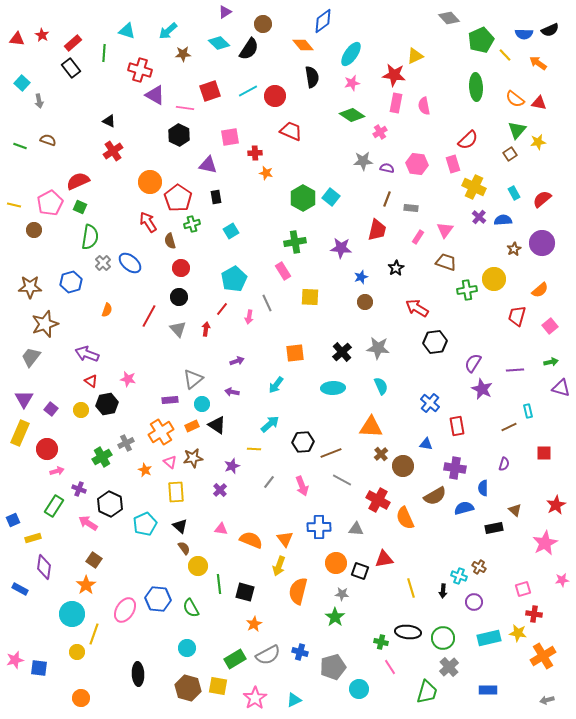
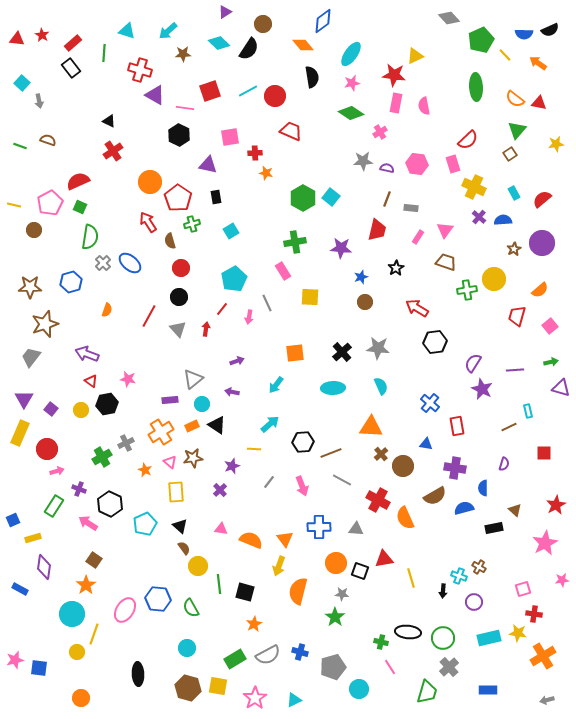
green diamond at (352, 115): moved 1 px left, 2 px up
yellow star at (538, 142): moved 18 px right, 2 px down
yellow line at (411, 588): moved 10 px up
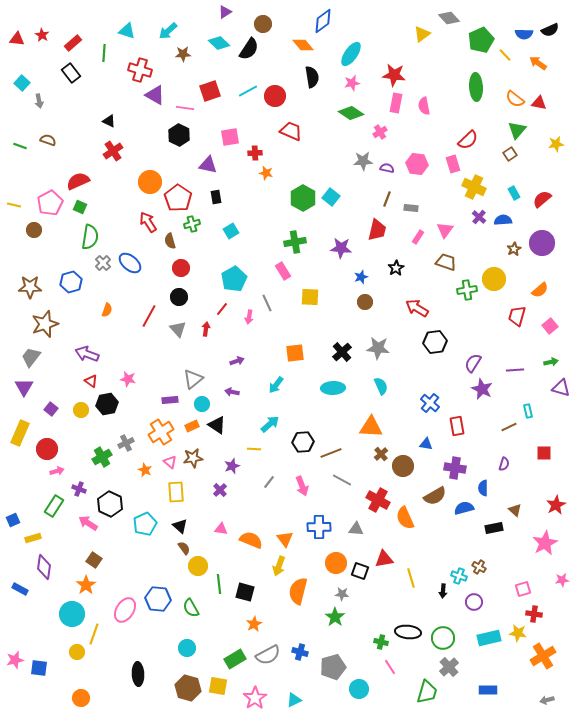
yellow triangle at (415, 56): moved 7 px right, 22 px up; rotated 12 degrees counterclockwise
black rectangle at (71, 68): moved 5 px down
purple triangle at (24, 399): moved 12 px up
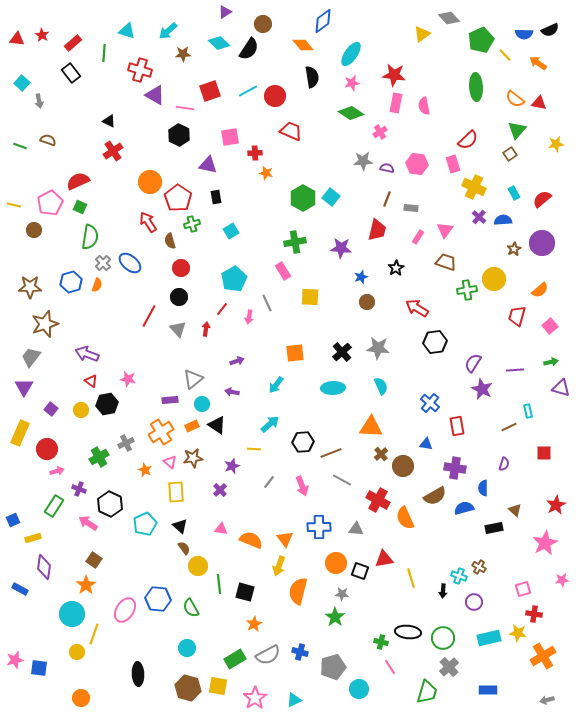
brown circle at (365, 302): moved 2 px right
orange semicircle at (107, 310): moved 10 px left, 25 px up
green cross at (102, 457): moved 3 px left
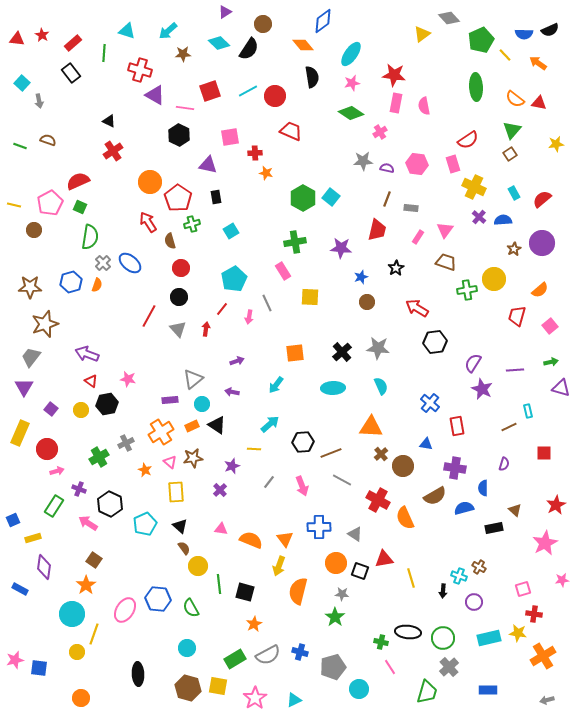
green triangle at (517, 130): moved 5 px left
red semicircle at (468, 140): rotated 10 degrees clockwise
gray triangle at (356, 529): moved 1 px left, 5 px down; rotated 28 degrees clockwise
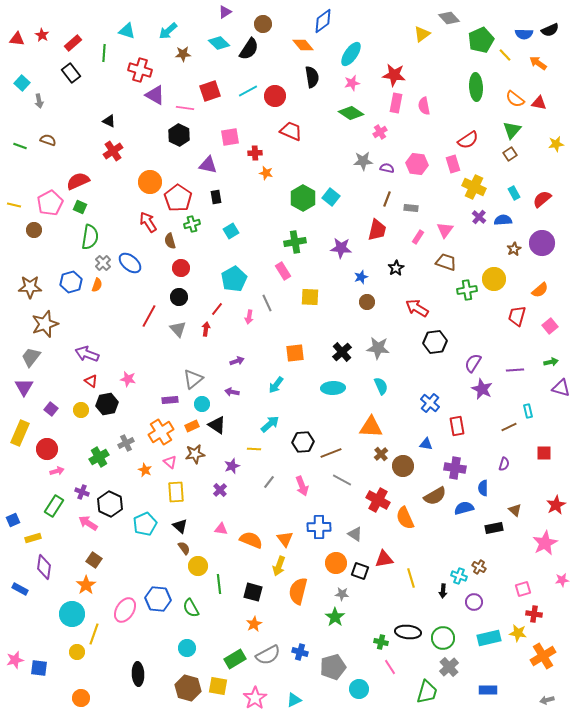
red line at (222, 309): moved 5 px left
brown star at (193, 458): moved 2 px right, 4 px up
purple cross at (79, 489): moved 3 px right, 3 px down
black square at (245, 592): moved 8 px right
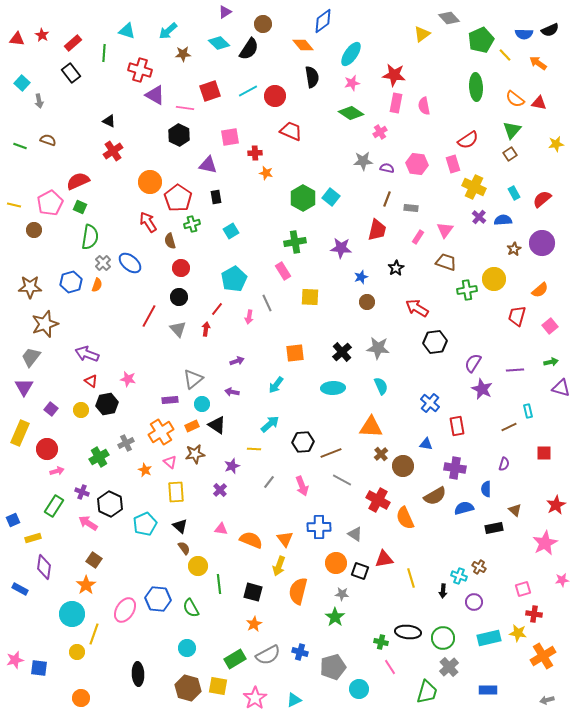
blue semicircle at (483, 488): moved 3 px right, 1 px down
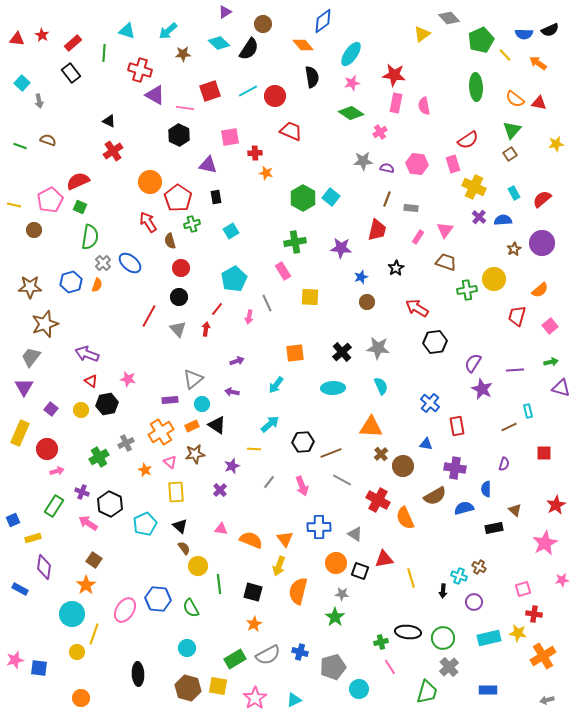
pink pentagon at (50, 203): moved 3 px up
green cross at (381, 642): rotated 24 degrees counterclockwise
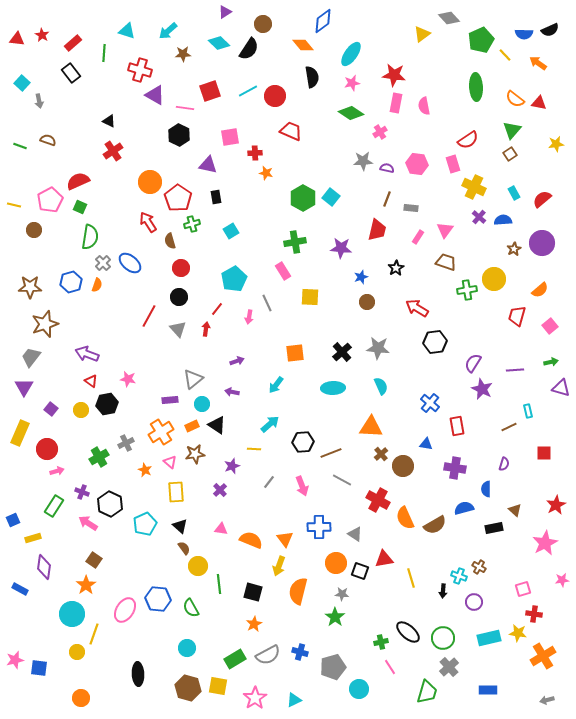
brown semicircle at (435, 496): moved 29 px down
black ellipse at (408, 632): rotated 35 degrees clockwise
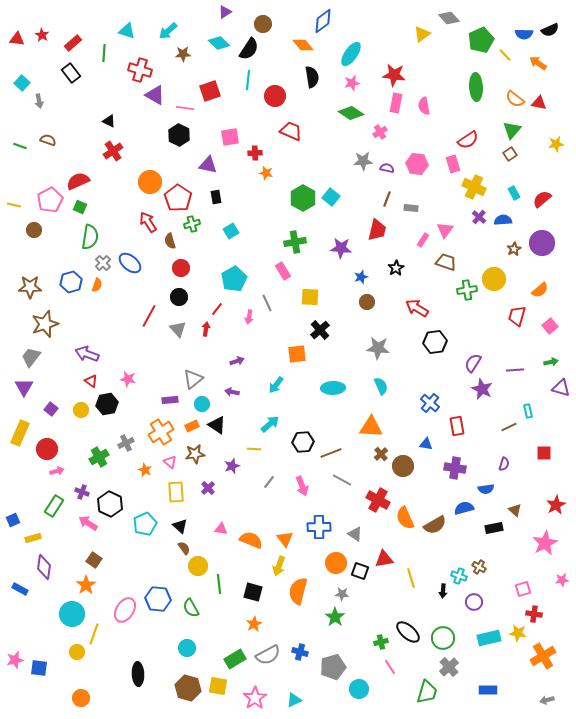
cyan line at (248, 91): moved 11 px up; rotated 54 degrees counterclockwise
pink rectangle at (418, 237): moved 5 px right, 3 px down
black cross at (342, 352): moved 22 px left, 22 px up
orange square at (295, 353): moved 2 px right, 1 px down
blue semicircle at (486, 489): rotated 98 degrees counterclockwise
purple cross at (220, 490): moved 12 px left, 2 px up
